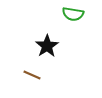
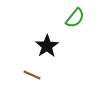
green semicircle: moved 2 px right, 4 px down; rotated 60 degrees counterclockwise
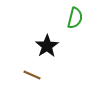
green semicircle: rotated 25 degrees counterclockwise
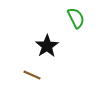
green semicircle: moved 1 px right; rotated 40 degrees counterclockwise
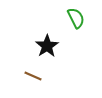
brown line: moved 1 px right, 1 px down
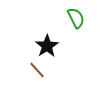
brown line: moved 4 px right, 6 px up; rotated 24 degrees clockwise
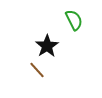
green semicircle: moved 2 px left, 2 px down
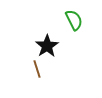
brown line: moved 1 px up; rotated 24 degrees clockwise
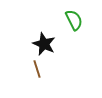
black star: moved 3 px left, 2 px up; rotated 15 degrees counterclockwise
